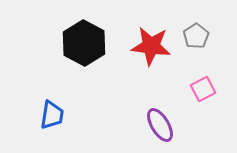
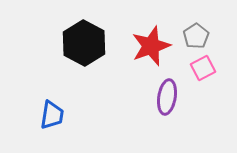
red star: rotated 27 degrees counterclockwise
pink square: moved 21 px up
purple ellipse: moved 7 px right, 28 px up; rotated 40 degrees clockwise
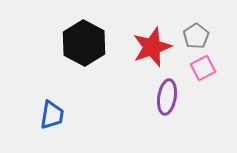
red star: moved 1 px right, 1 px down
